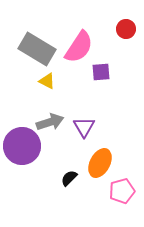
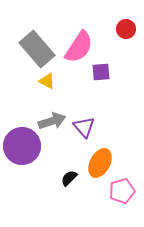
gray rectangle: rotated 18 degrees clockwise
gray arrow: moved 2 px right, 1 px up
purple triangle: rotated 10 degrees counterclockwise
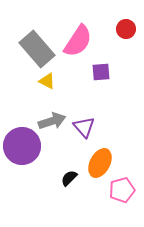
pink semicircle: moved 1 px left, 6 px up
pink pentagon: moved 1 px up
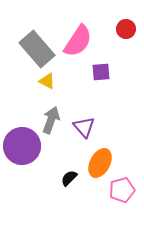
gray arrow: moved 1 px left, 1 px up; rotated 52 degrees counterclockwise
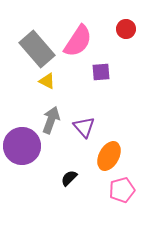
orange ellipse: moved 9 px right, 7 px up
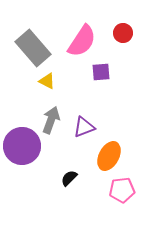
red circle: moved 3 px left, 4 px down
pink semicircle: moved 4 px right
gray rectangle: moved 4 px left, 1 px up
purple triangle: rotated 50 degrees clockwise
pink pentagon: rotated 10 degrees clockwise
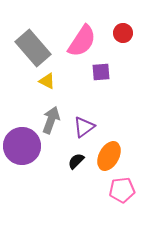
purple triangle: rotated 15 degrees counterclockwise
black semicircle: moved 7 px right, 17 px up
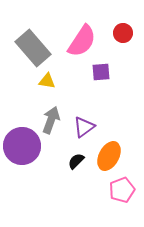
yellow triangle: rotated 18 degrees counterclockwise
pink pentagon: rotated 15 degrees counterclockwise
